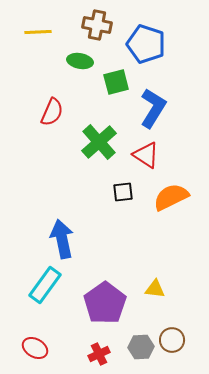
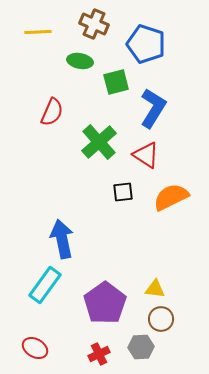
brown cross: moved 3 px left, 1 px up; rotated 12 degrees clockwise
brown circle: moved 11 px left, 21 px up
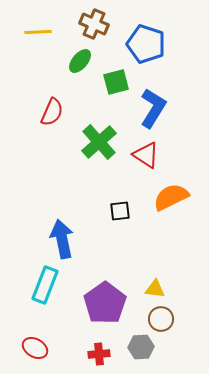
green ellipse: rotated 60 degrees counterclockwise
black square: moved 3 px left, 19 px down
cyan rectangle: rotated 15 degrees counterclockwise
red cross: rotated 20 degrees clockwise
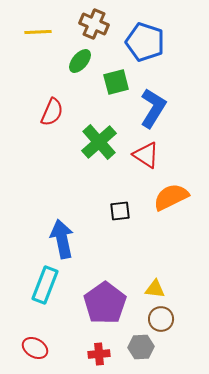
blue pentagon: moved 1 px left, 2 px up
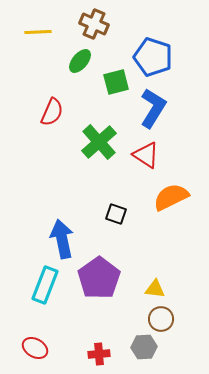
blue pentagon: moved 8 px right, 15 px down
black square: moved 4 px left, 3 px down; rotated 25 degrees clockwise
purple pentagon: moved 6 px left, 25 px up
gray hexagon: moved 3 px right
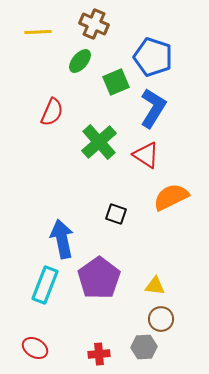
green square: rotated 8 degrees counterclockwise
yellow triangle: moved 3 px up
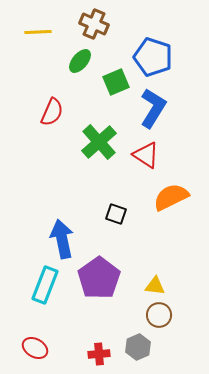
brown circle: moved 2 px left, 4 px up
gray hexagon: moved 6 px left; rotated 20 degrees counterclockwise
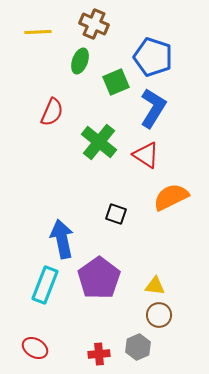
green ellipse: rotated 20 degrees counterclockwise
green cross: rotated 9 degrees counterclockwise
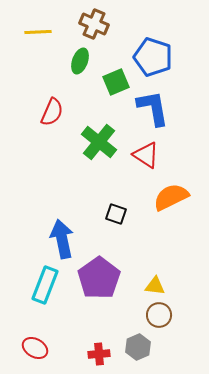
blue L-shape: rotated 42 degrees counterclockwise
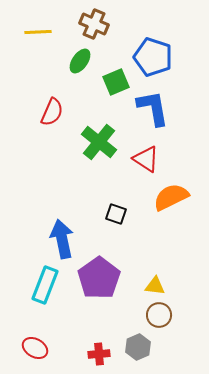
green ellipse: rotated 15 degrees clockwise
red triangle: moved 4 px down
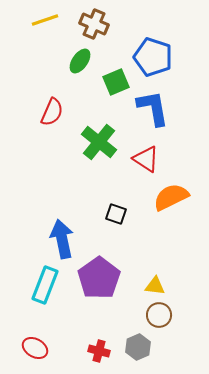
yellow line: moved 7 px right, 12 px up; rotated 16 degrees counterclockwise
red cross: moved 3 px up; rotated 20 degrees clockwise
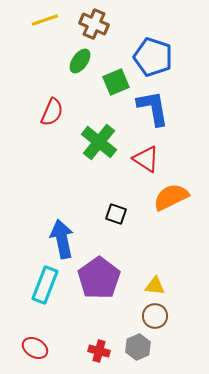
brown circle: moved 4 px left, 1 px down
